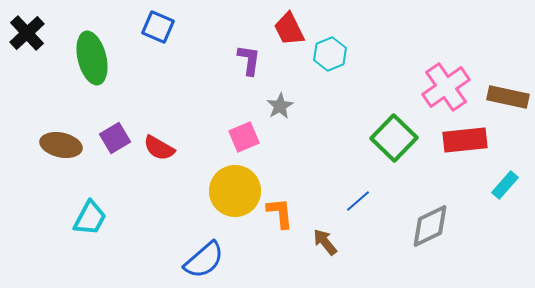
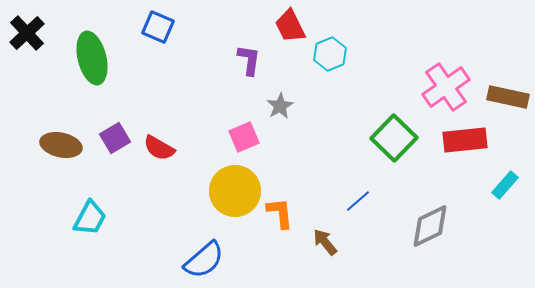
red trapezoid: moved 1 px right, 3 px up
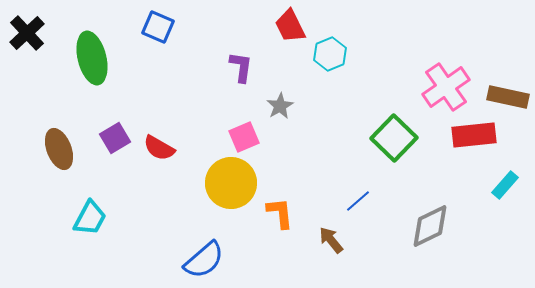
purple L-shape: moved 8 px left, 7 px down
red rectangle: moved 9 px right, 5 px up
brown ellipse: moved 2 px left, 4 px down; rotated 57 degrees clockwise
yellow circle: moved 4 px left, 8 px up
brown arrow: moved 6 px right, 2 px up
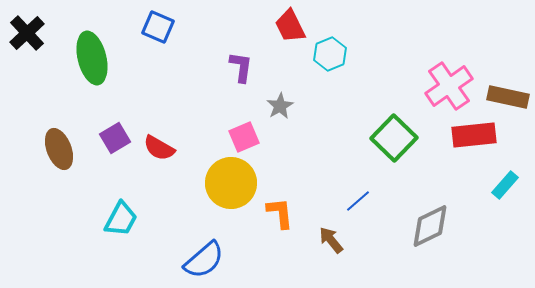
pink cross: moved 3 px right, 1 px up
cyan trapezoid: moved 31 px right, 1 px down
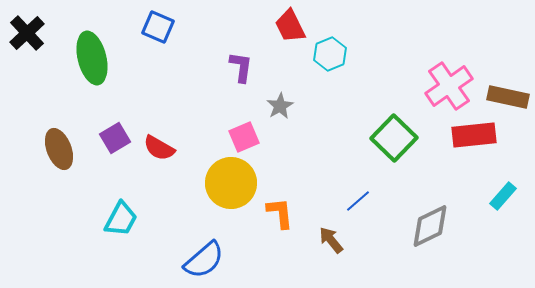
cyan rectangle: moved 2 px left, 11 px down
